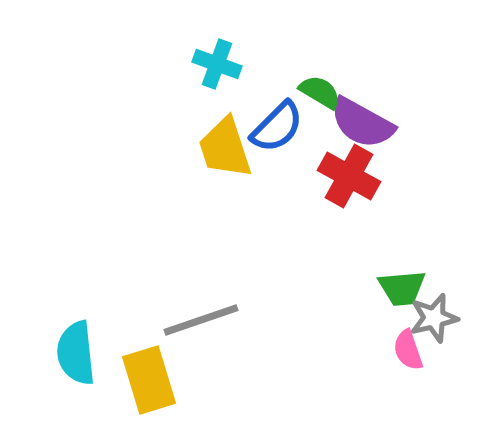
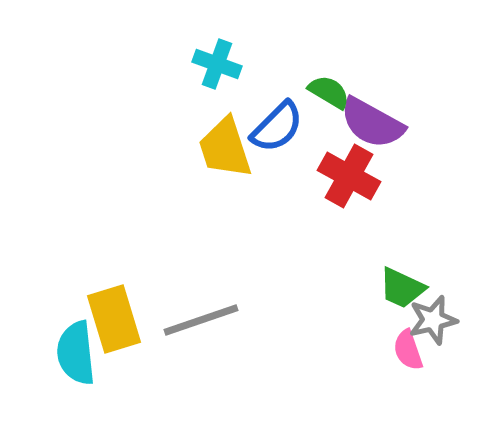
green semicircle: moved 9 px right
purple semicircle: moved 10 px right
green trapezoid: rotated 30 degrees clockwise
gray star: moved 1 px left, 2 px down
yellow rectangle: moved 35 px left, 61 px up
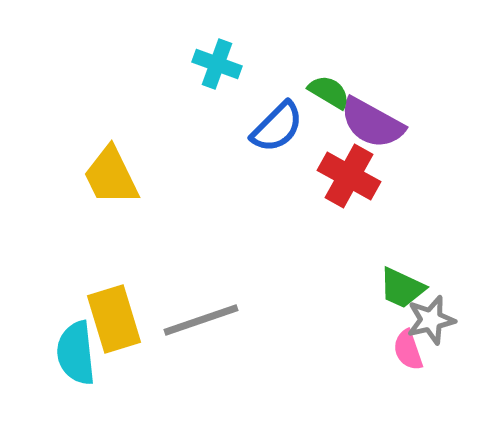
yellow trapezoid: moved 114 px left, 28 px down; rotated 8 degrees counterclockwise
gray star: moved 2 px left
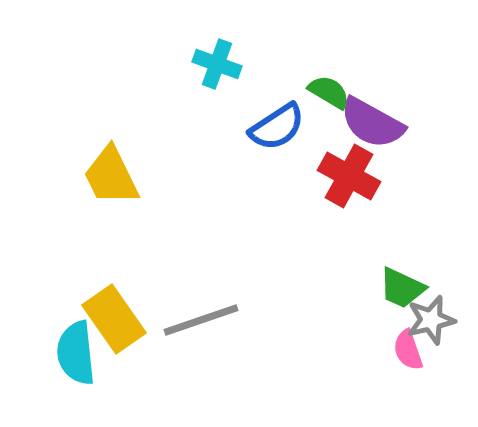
blue semicircle: rotated 12 degrees clockwise
yellow rectangle: rotated 18 degrees counterclockwise
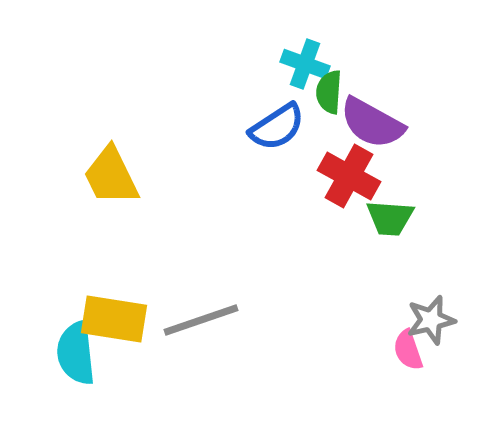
cyan cross: moved 88 px right
green semicircle: rotated 117 degrees counterclockwise
green trapezoid: moved 12 px left, 70 px up; rotated 21 degrees counterclockwise
yellow rectangle: rotated 46 degrees counterclockwise
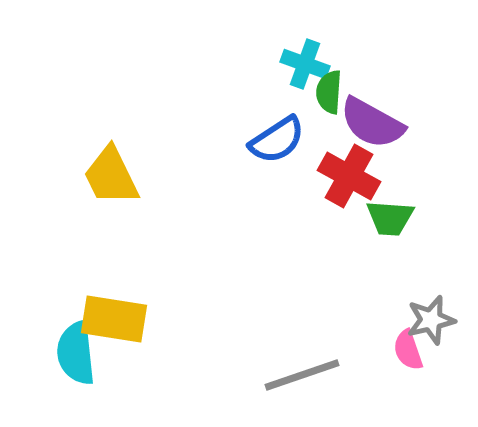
blue semicircle: moved 13 px down
gray line: moved 101 px right, 55 px down
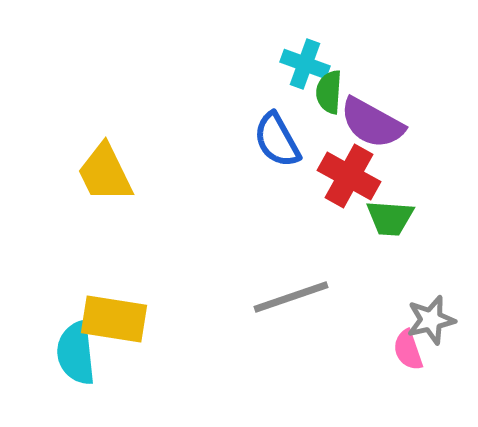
blue semicircle: rotated 94 degrees clockwise
yellow trapezoid: moved 6 px left, 3 px up
gray line: moved 11 px left, 78 px up
